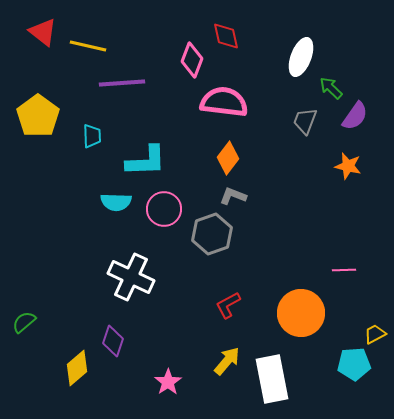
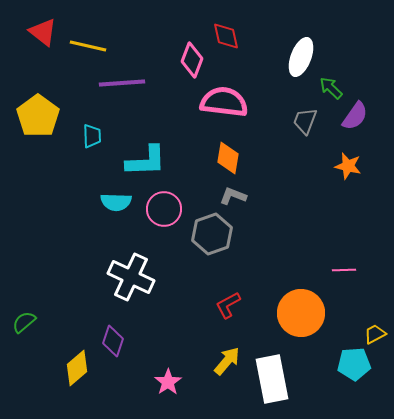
orange diamond: rotated 28 degrees counterclockwise
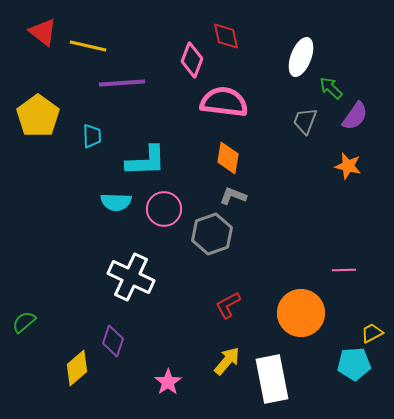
yellow trapezoid: moved 3 px left, 1 px up
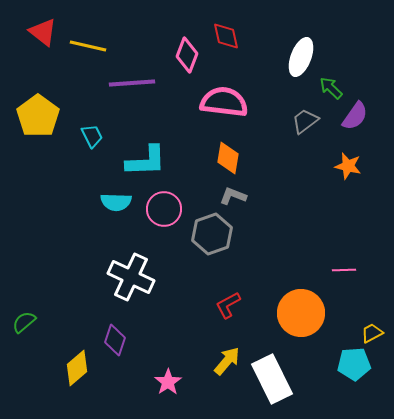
pink diamond: moved 5 px left, 5 px up
purple line: moved 10 px right
gray trapezoid: rotated 32 degrees clockwise
cyan trapezoid: rotated 25 degrees counterclockwise
purple diamond: moved 2 px right, 1 px up
white rectangle: rotated 15 degrees counterclockwise
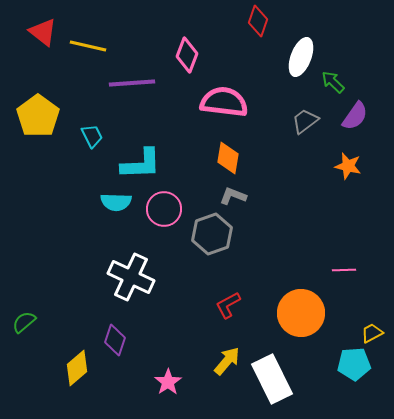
red diamond: moved 32 px right, 15 px up; rotated 32 degrees clockwise
green arrow: moved 2 px right, 6 px up
cyan L-shape: moved 5 px left, 3 px down
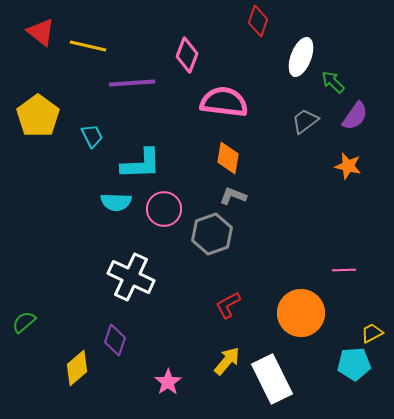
red triangle: moved 2 px left
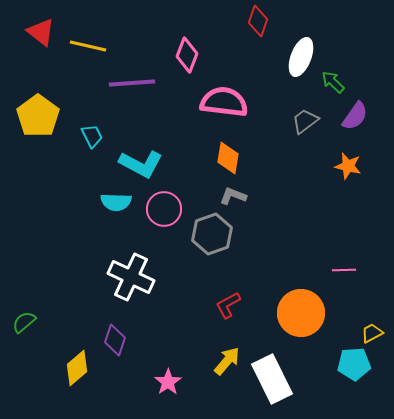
cyan L-shape: rotated 30 degrees clockwise
